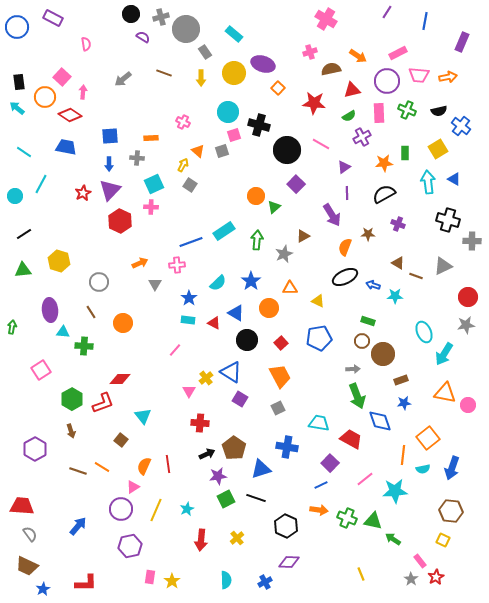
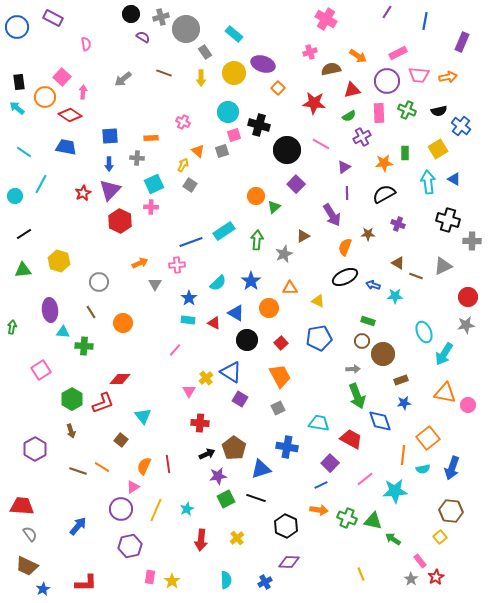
yellow square at (443, 540): moved 3 px left, 3 px up; rotated 24 degrees clockwise
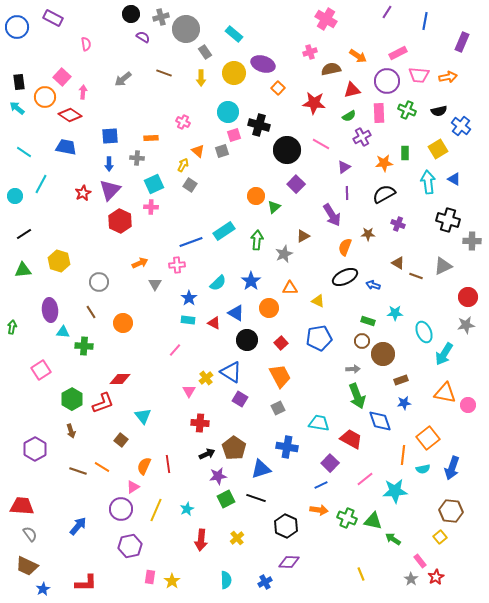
cyan star at (395, 296): moved 17 px down
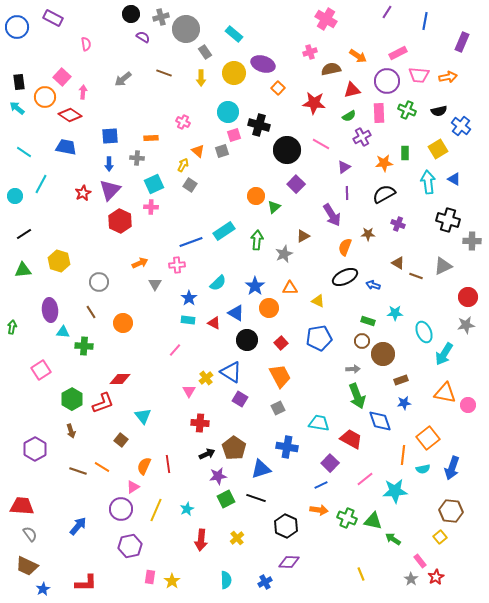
blue star at (251, 281): moved 4 px right, 5 px down
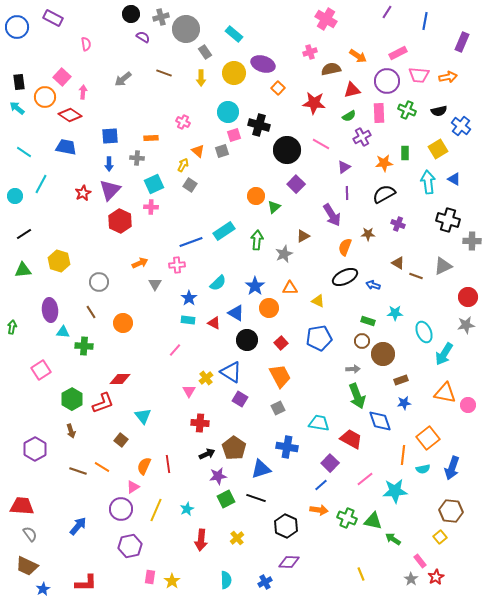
blue line at (321, 485): rotated 16 degrees counterclockwise
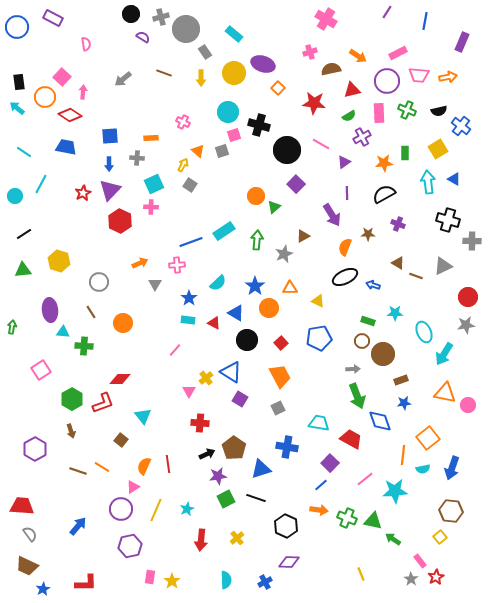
purple triangle at (344, 167): moved 5 px up
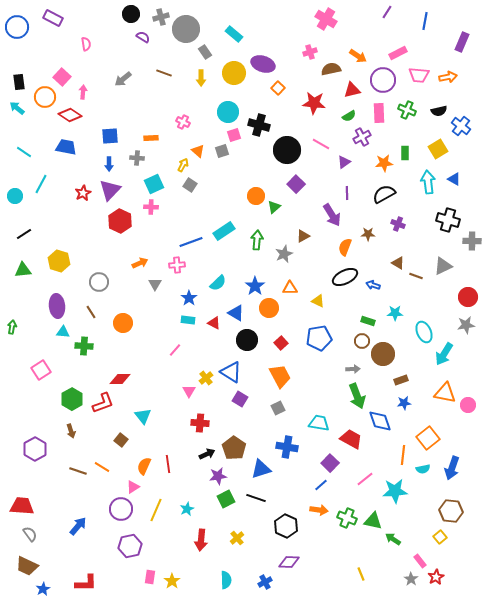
purple circle at (387, 81): moved 4 px left, 1 px up
purple ellipse at (50, 310): moved 7 px right, 4 px up
